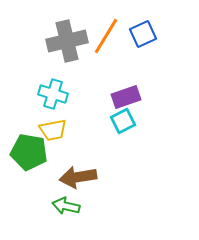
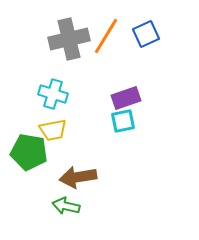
blue square: moved 3 px right
gray cross: moved 2 px right, 2 px up
purple rectangle: moved 1 px down
cyan square: rotated 15 degrees clockwise
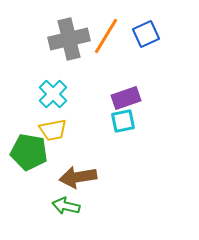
cyan cross: rotated 28 degrees clockwise
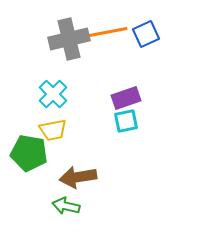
orange line: moved 2 px right, 4 px up; rotated 48 degrees clockwise
cyan square: moved 3 px right
green pentagon: moved 1 px down
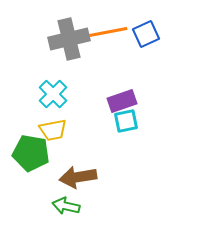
purple rectangle: moved 4 px left, 3 px down
green pentagon: moved 2 px right
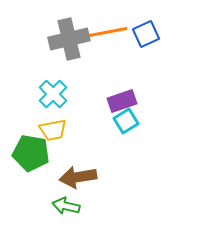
cyan square: rotated 20 degrees counterclockwise
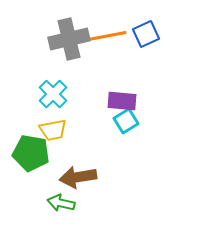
orange line: moved 1 px left, 4 px down
purple rectangle: rotated 24 degrees clockwise
green arrow: moved 5 px left, 3 px up
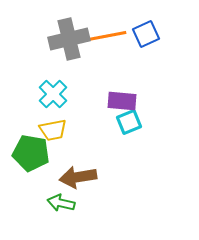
cyan square: moved 3 px right, 1 px down; rotated 10 degrees clockwise
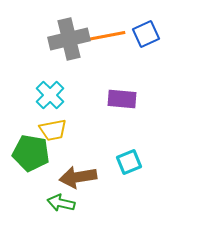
orange line: moved 1 px left
cyan cross: moved 3 px left, 1 px down
purple rectangle: moved 2 px up
cyan square: moved 40 px down
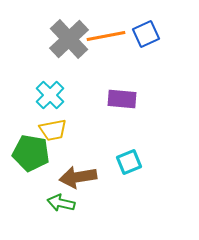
gray cross: rotated 30 degrees counterclockwise
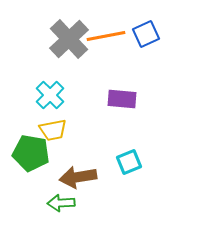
green arrow: rotated 16 degrees counterclockwise
